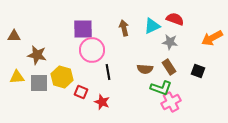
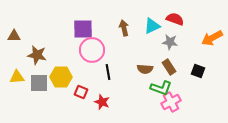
yellow hexagon: moved 1 px left; rotated 15 degrees counterclockwise
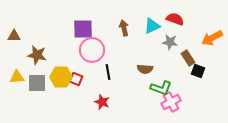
brown rectangle: moved 19 px right, 9 px up
gray square: moved 2 px left
red square: moved 5 px left, 13 px up
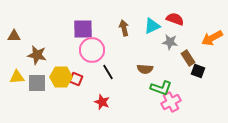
black line: rotated 21 degrees counterclockwise
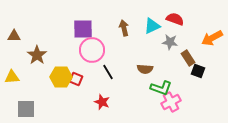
brown star: rotated 24 degrees clockwise
yellow triangle: moved 5 px left
gray square: moved 11 px left, 26 px down
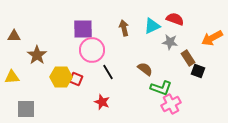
brown semicircle: rotated 147 degrees counterclockwise
pink cross: moved 2 px down
